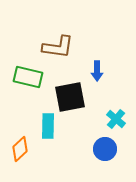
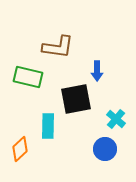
black square: moved 6 px right, 2 px down
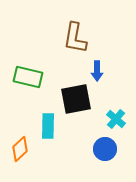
brown L-shape: moved 17 px right, 9 px up; rotated 92 degrees clockwise
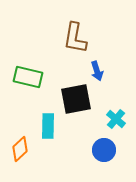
blue arrow: rotated 18 degrees counterclockwise
blue circle: moved 1 px left, 1 px down
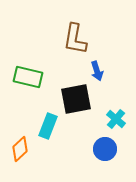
brown L-shape: moved 1 px down
cyan rectangle: rotated 20 degrees clockwise
blue circle: moved 1 px right, 1 px up
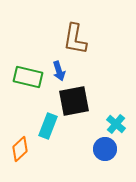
blue arrow: moved 38 px left
black square: moved 2 px left, 2 px down
cyan cross: moved 5 px down
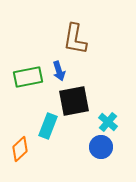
green rectangle: rotated 24 degrees counterclockwise
cyan cross: moved 8 px left, 2 px up
blue circle: moved 4 px left, 2 px up
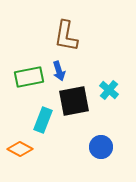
brown L-shape: moved 9 px left, 3 px up
green rectangle: moved 1 px right
cyan cross: moved 1 px right, 32 px up
cyan rectangle: moved 5 px left, 6 px up
orange diamond: rotated 70 degrees clockwise
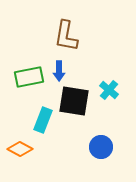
blue arrow: rotated 18 degrees clockwise
black square: rotated 20 degrees clockwise
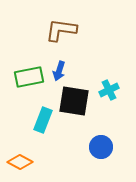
brown L-shape: moved 5 px left, 6 px up; rotated 88 degrees clockwise
blue arrow: rotated 18 degrees clockwise
cyan cross: rotated 24 degrees clockwise
orange diamond: moved 13 px down
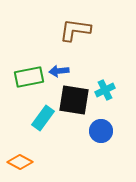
brown L-shape: moved 14 px right
blue arrow: rotated 66 degrees clockwise
cyan cross: moved 4 px left
black square: moved 1 px up
cyan rectangle: moved 2 px up; rotated 15 degrees clockwise
blue circle: moved 16 px up
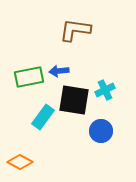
cyan rectangle: moved 1 px up
